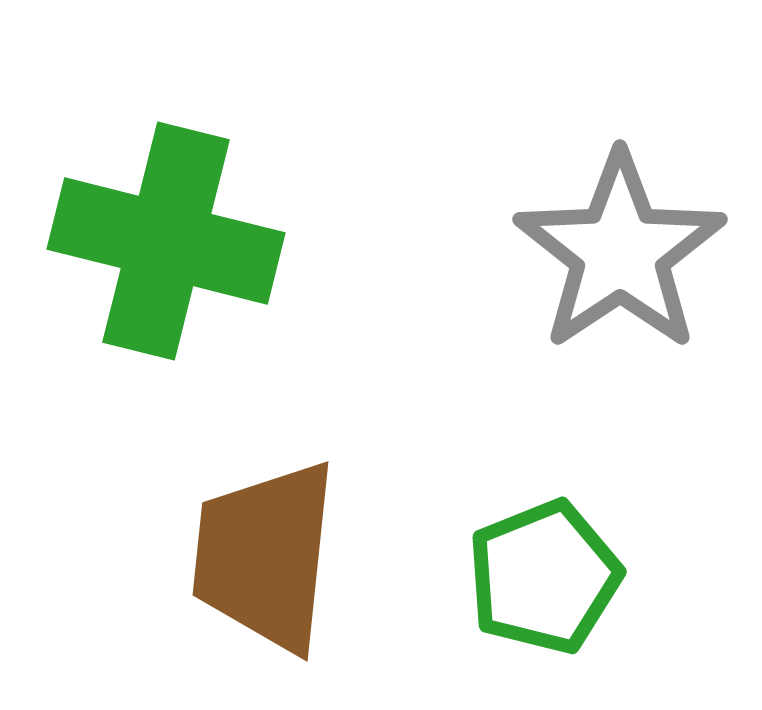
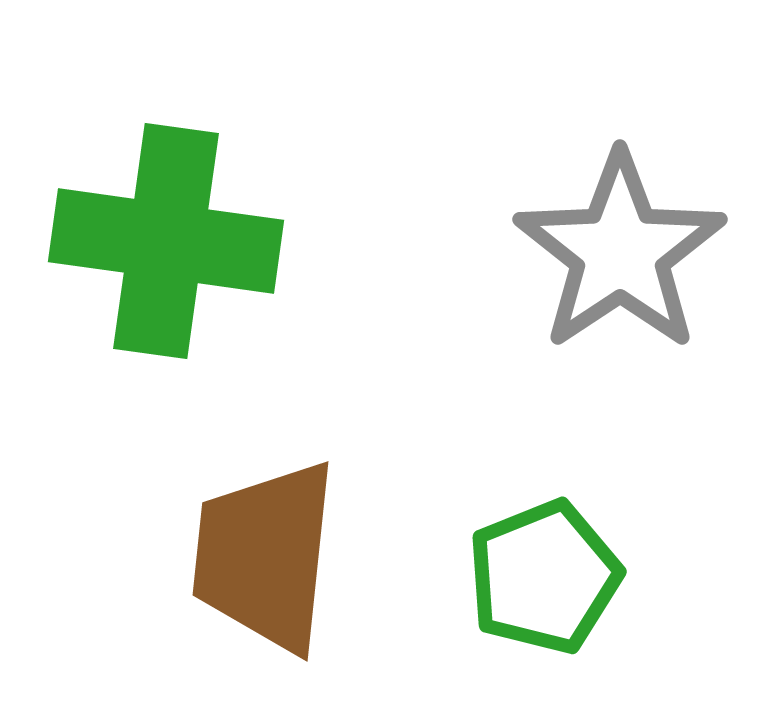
green cross: rotated 6 degrees counterclockwise
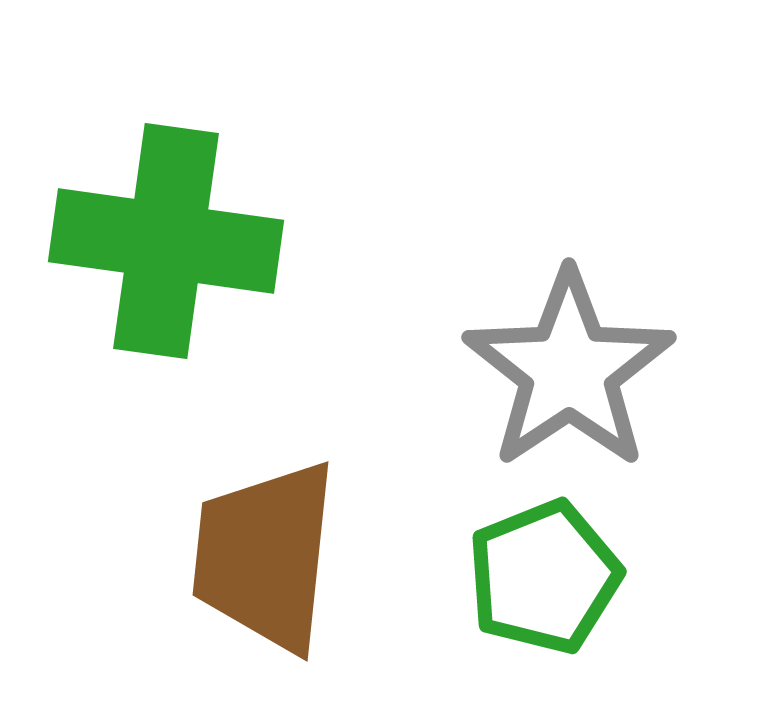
gray star: moved 51 px left, 118 px down
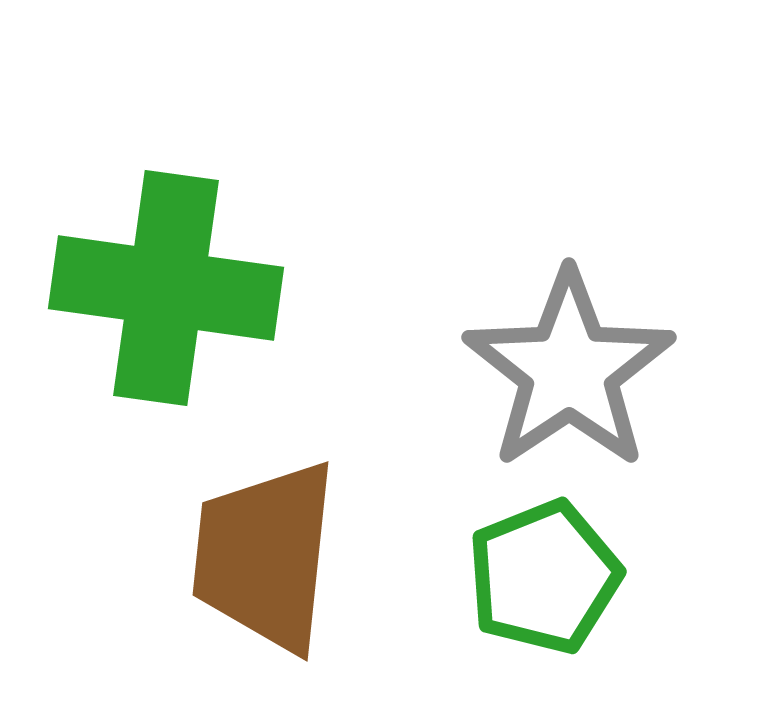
green cross: moved 47 px down
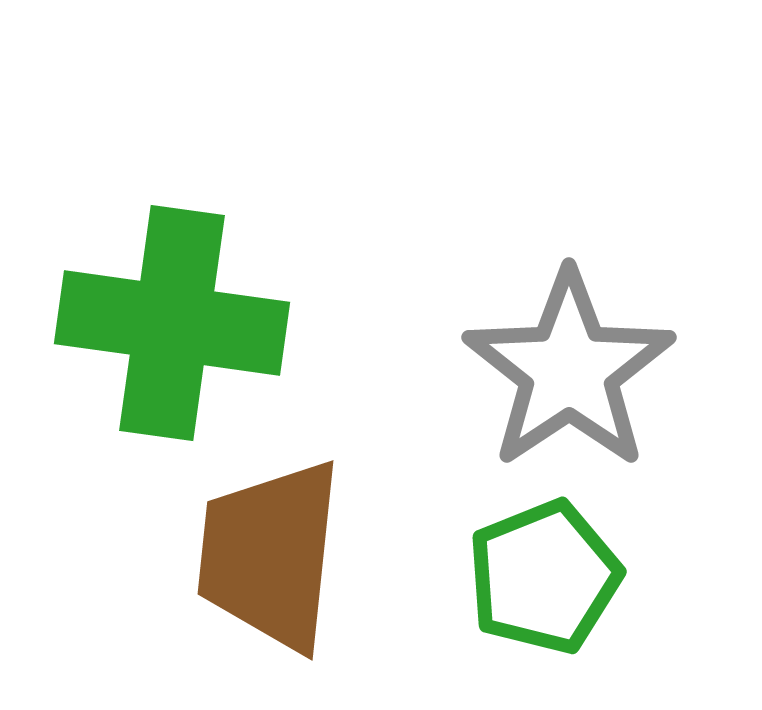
green cross: moved 6 px right, 35 px down
brown trapezoid: moved 5 px right, 1 px up
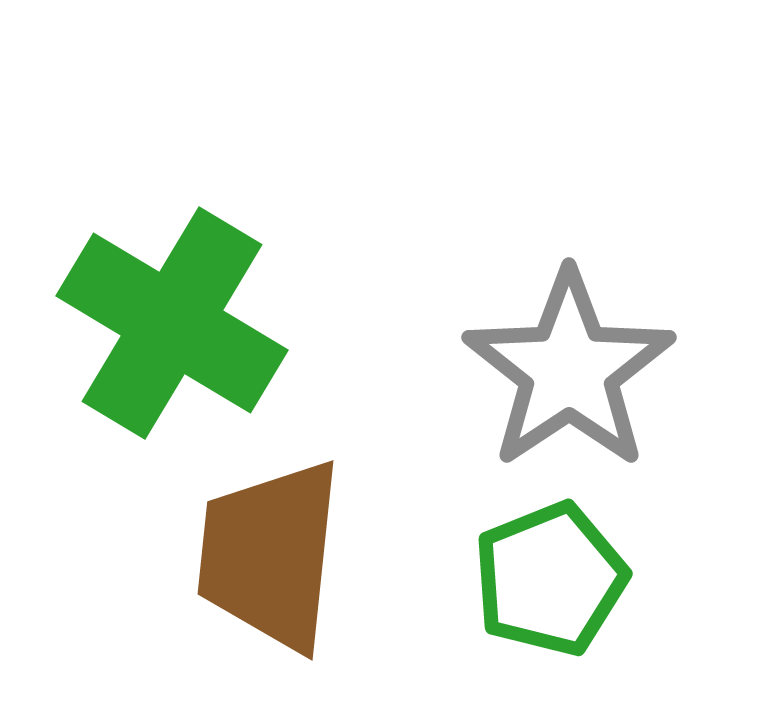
green cross: rotated 23 degrees clockwise
green pentagon: moved 6 px right, 2 px down
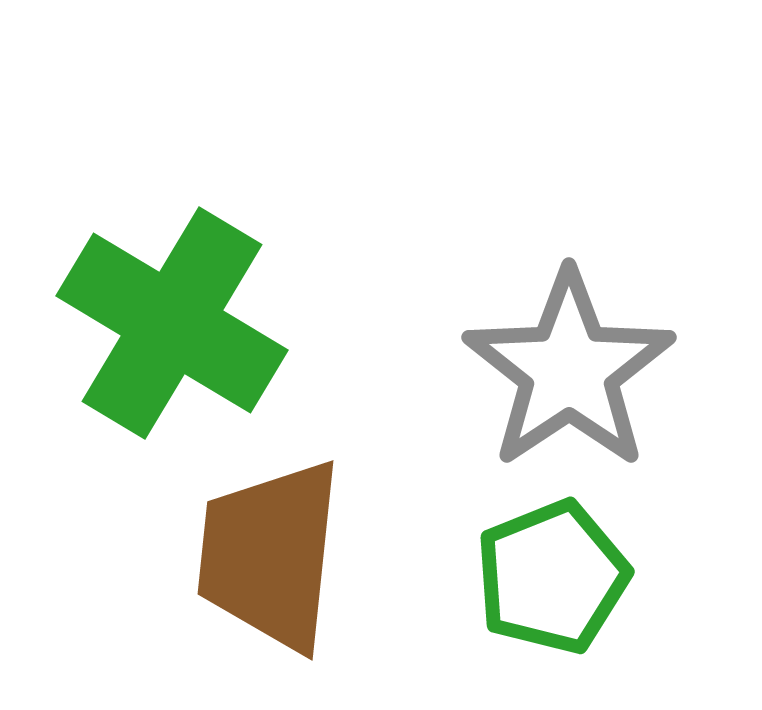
green pentagon: moved 2 px right, 2 px up
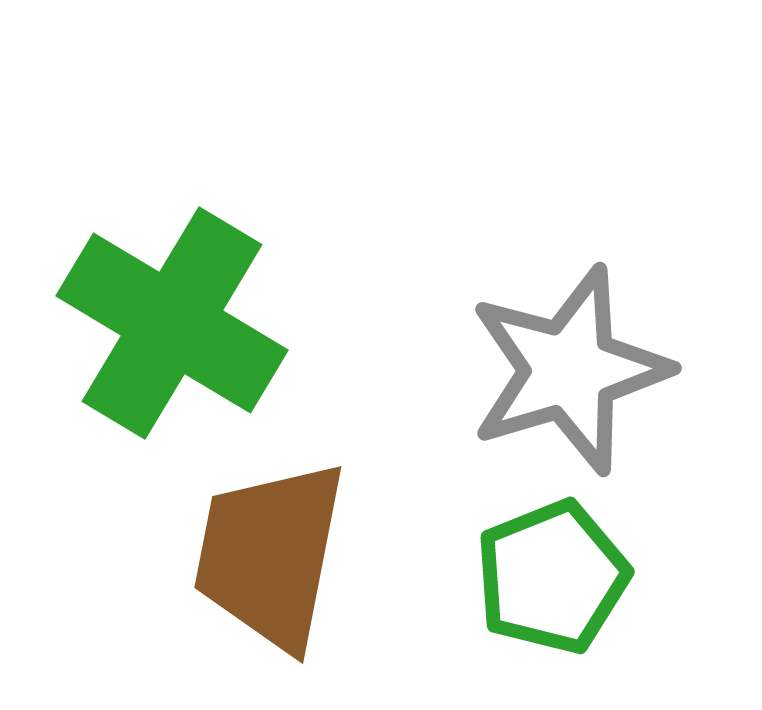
gray star: rotated 17 degrees clockwise
brown trapezoid: rotated 5 degrees clockwise
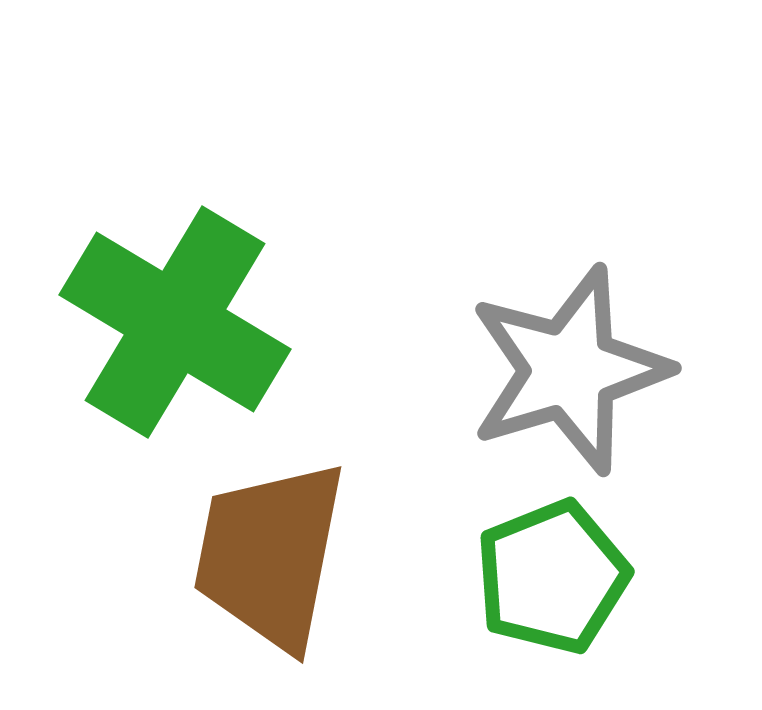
green cross: moved 3 px right, 1 px up
